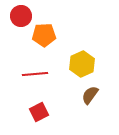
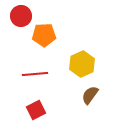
red square: moved 3 px left, 2 px up
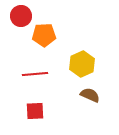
brown semicircle: rotated 78 degrees clockwise
red square: moved 1 px left, 1 px down; rotated 24 degrees clockwise
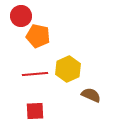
orange pentagon: moved 6 px left, 1 px down; rotated 15 degrees clockwise
yellow hexagon: moved 14 px left, 5 px down
brown semicircle: moved 1 px right
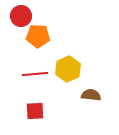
orange pentagon: rotated 10 degrees counterclockwise
brown semicircle: rotated 18 degrees counterclockwise
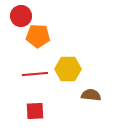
yellow hexagon: rotated 25 degrees clockwise
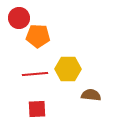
red circle: moved 2 px left, 2 px down
red square: moved 2 px right, 2 px up
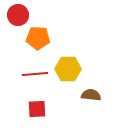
red circle: moved 1 px left, 3 px up
orange pentagon: moved 2 px down
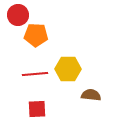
orange pentagon: moved 2 px left, 3 px up
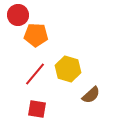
yellow hexagon: rotated 15 degrees clockwise
red line: rotated 45 degrees counterclockwise
brown semicircle: rotated 132 degrees clockwise
red square: rotated 12 degrees clockwise
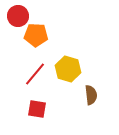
red circle: moved 1 px down
brown semicircle: rotated 54 degrees counterclockwise
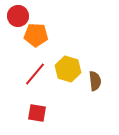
brown semicircle: moved 4 px right, 14 px up
red square: moved 4 px down
